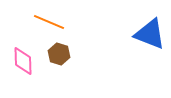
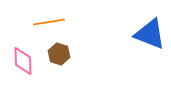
orange line: rotated 32 degrees counterclockwise
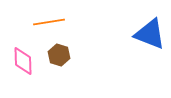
brown hexagon: moved 1 px down
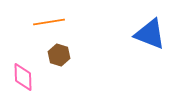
pink diamond: moved 16 px down
